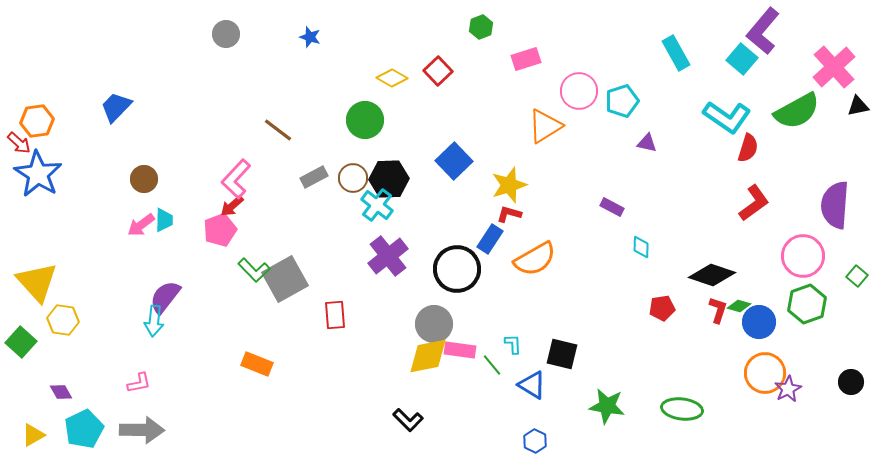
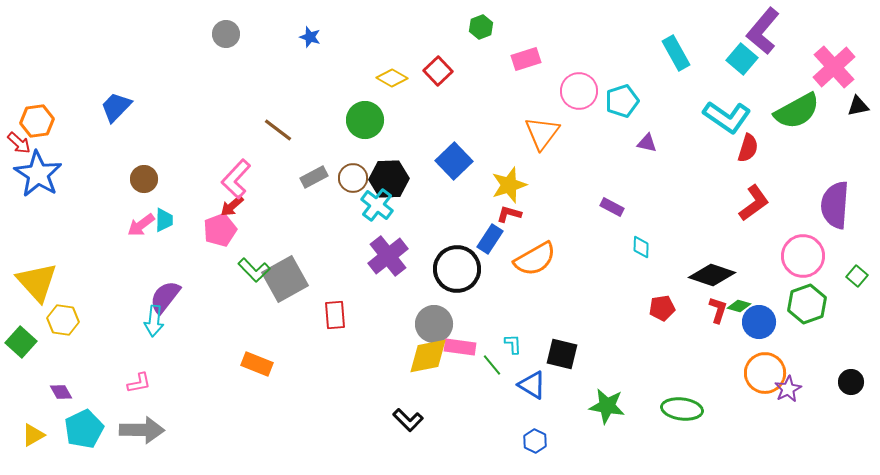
orange triangle at (545, 126): moved 3 px left, 7 px down; rotated 21 degrees counterclockwise
pink rectangle at (460, 350): moved 3 px up
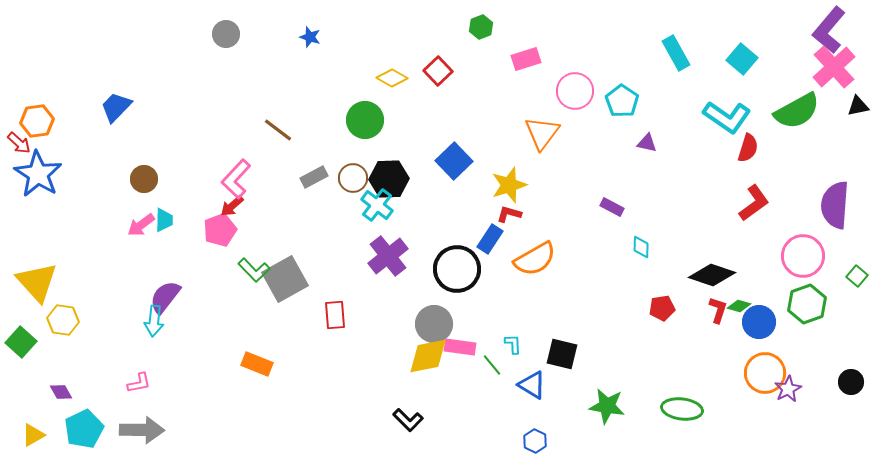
purple L-shape at (763, 31): moved 66 px right, 1 px up
pink circle at (579, 91): moved 4 px left
cyan pentagon at (622, 101): rotated 20 degrees counterclockwise
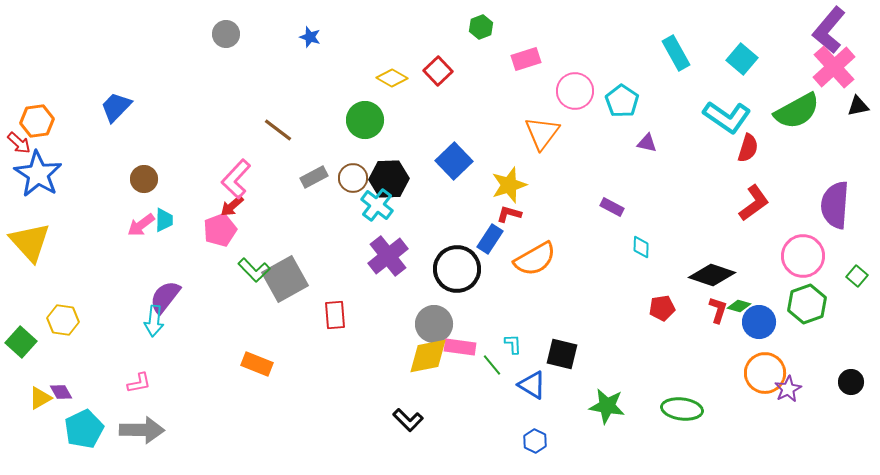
yellow triangle at (37, 282): moved 7 px left, 40 px up
yellow triangle at (33, 435): moved 7 px right, 37 px up
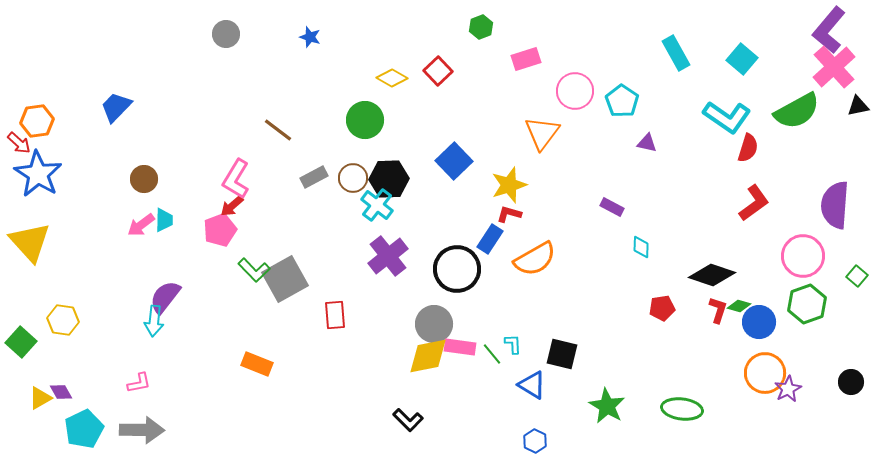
pink L-shape at (236, 179): rotated 12 degrees counterclockwise
green line at (492, 365): moved 11 px up
green star at (607, 406): rotated 21 degrees clockwise
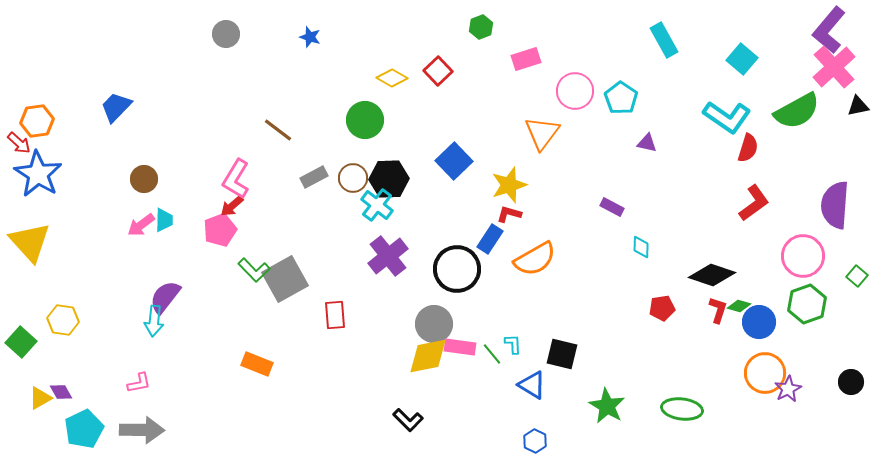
cyan rectangle at (676, 53): moved 12 px left, 13 px up
cyan pentagon at (622, 101): moved 1 px left, 3 px up
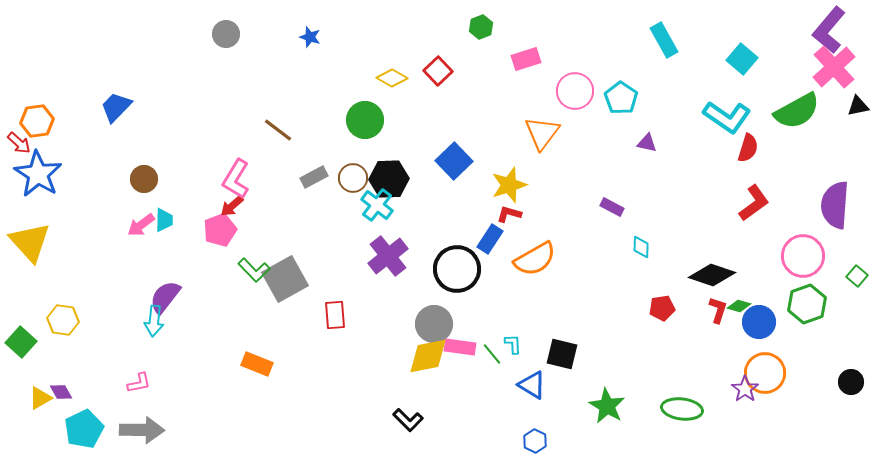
purple star at (788, 389): moved 43 px left; rotated 8 degrees counterclockwise
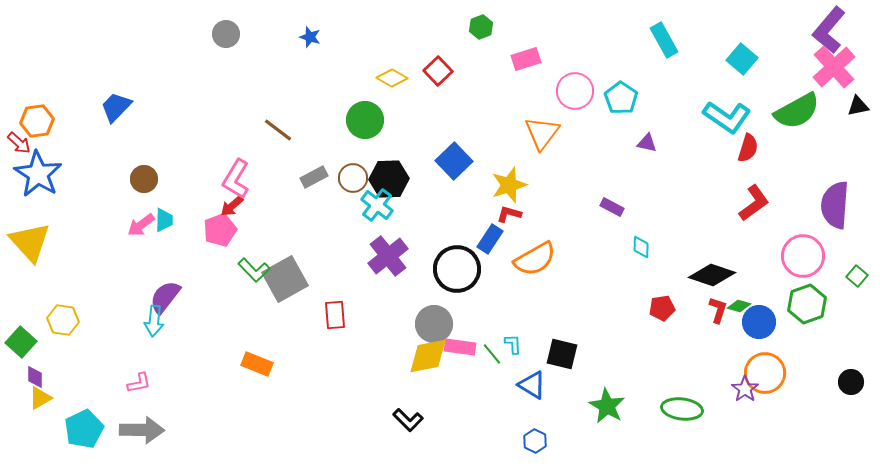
purple diamond at (61, 392): moved 26 px left, 15 px up; rotated 30 degrees clockwise
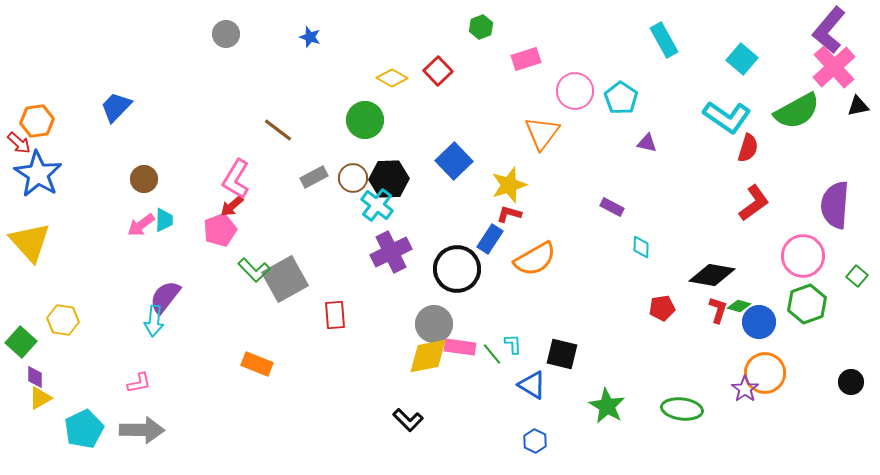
purple cross at (388, 256): moved 3 px right, 4 px up; rotated 12 degrees clockwise
black diamond at (712, 275): rotated 9 degrees counterclockwise
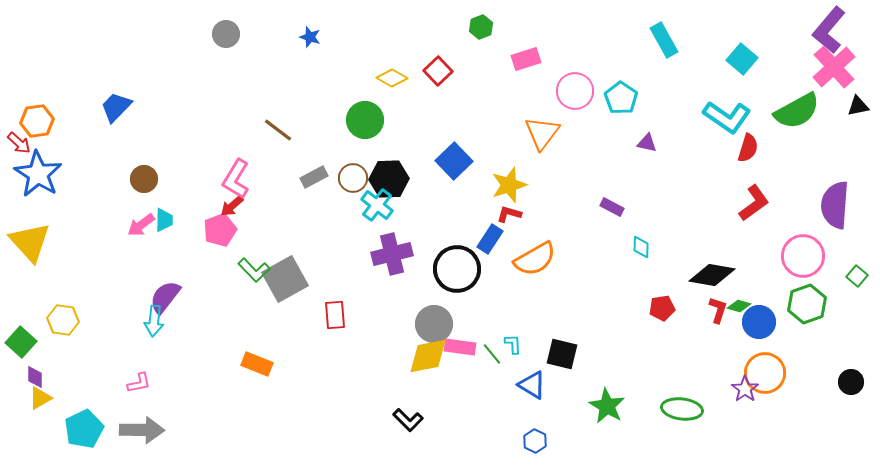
purple cross at (391, 252): moved 1 px right, 2 px down; rotated 12 degrees clockwise
